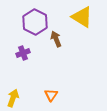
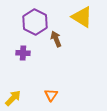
purple cross: rotated 24 degrees clockwise
yellow arrow: rotated 24 degrees clockwise
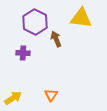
yellow triangle: moved 1 px left, 1 px down; rotated 25 degrees counterclockwise
yellow arrow: rotated 12 degrees clockwise
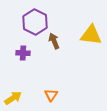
yellow triangle: moved 10 px right, 17 px down
brown arrow: moved 2 px left, 2 px down
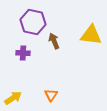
purple hexagon: moved 2 px left; rotated 15 degrees counterclockwise
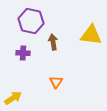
purple hexagon: moved 2 px left, 1 px up
brown arrow: moved 1 px left, 1 px down; rotated 14 degrees clockwise
orange triangle: moved 5 px right, 13 px up
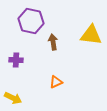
purple cross: moved 7 px left, 7 px down
orange triangle: rotated 32 degrees clockwise
yellow arrow: rotated 60 degrees clockwise
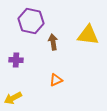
yellow triangle: moved 3 px left
orange triangle: moved 2 px up
yellow arrow: rotated 126 degrees clockwise
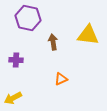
purple hexagon: moved 3 px left, 3 px up
orange triangle: moved 5 px right, 1 px up
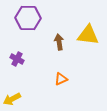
purple hexagon: rotated 10 degrees counterclockwise
brown arrow: moved 6 px right
purple cross: moved 1 px right, 1 px up; rotated 24 degrees clockwise
yellow arrow: moved 1 px left, 1 px down
